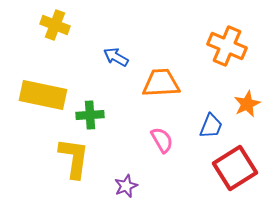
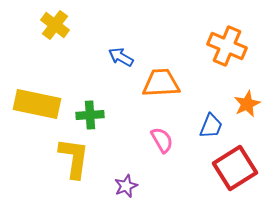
yellow cross: rotated 16 degrees clockwise
blue arrow: moved 5 px right
yellow rectangle: moved 6 px left, 9 px down
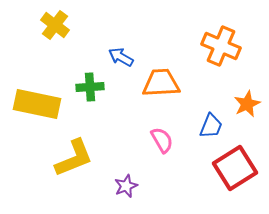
orange cross: moved 6 px left
green cross: moved 28 px up
yellow L-shape: rotated 60 degrees clockwise
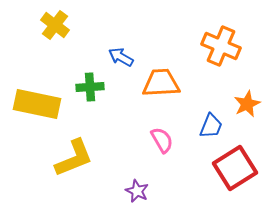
purple star: moved 11 px right, 5 px down; rotated 25 degrees counterclockwise
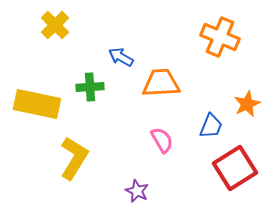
yellow cross: rotated 8 degrees clockwise
orange cross: moved 1 px left, 9 px up
yellow L-shape: rotated 36 degrees counterclockwise
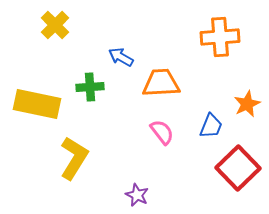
orange cross: rotated 27 degrees counterclockwise
pink semicircle: moved 8 px up; rotated 8 degrees counterclockwise
red square: moved 3 px right; rotated 12 degrees counterclockwise
purple star: moved 4 px down
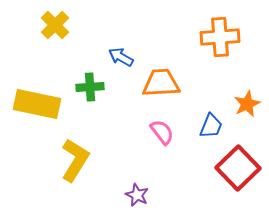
yellow L-shape: moved 1 px right, 2 px down
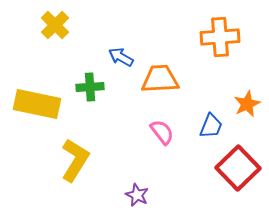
orange trapezoid: moved 1 px left, 4 px up
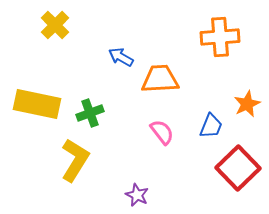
green cross: moved 26 px down; rotated 16 degrees counterclockwise
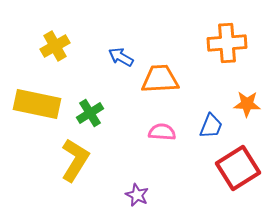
yellow cross: moved 21 px down; rotated 16 degrees clockwise
orange cross: moved 7 px right, 6 px down
orange star: rotated 28 degrees clockwise
green cross: rotated 12 degrees counterclockwise
pink semicircle: rotated 48 degrees counterclockwise
red square: rotated 12 degrees clockwise
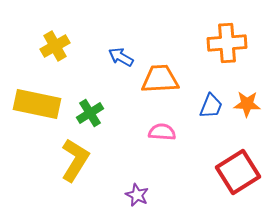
blue trapezoid: moved 20 px up
red square: moved 4 px down
